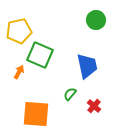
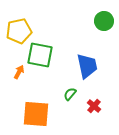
green circle: moved 8 px right, 1 px down
green square: rotated 12 degrees counterclockwise
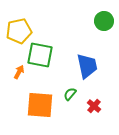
orange square: moved 4 px right, 9 px up
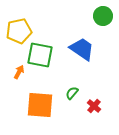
green circle: moved 1 px left, 5 px up
blue trapezoid: moved 5 px left, 17 px up; rotated 44 degrees counterclockwise
green semicircle: moved 2 px right, 1 px up
